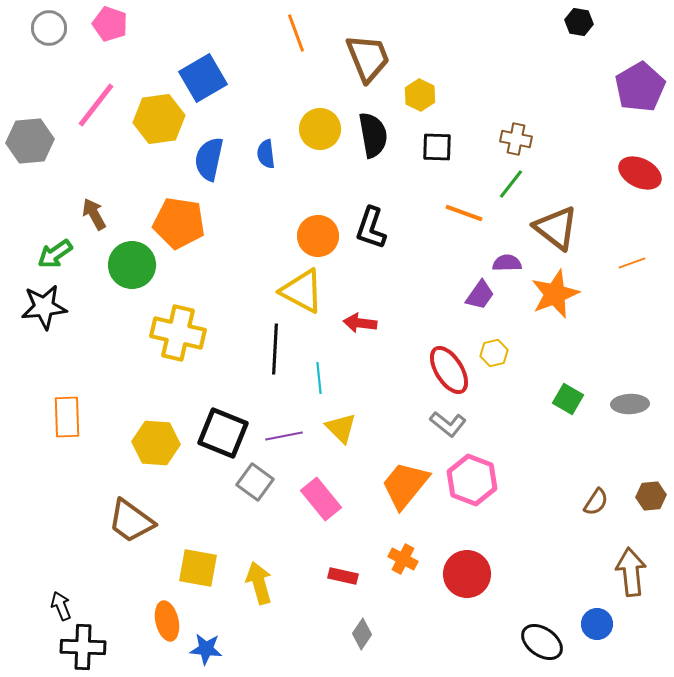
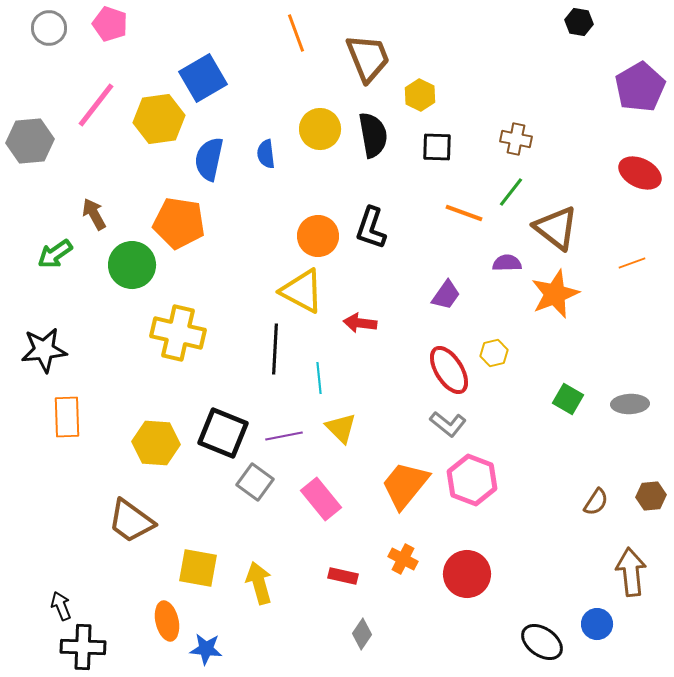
green line at (511, 184): moved 8 px down
purple trapezoid at (480, 295): moved 34 px left
black star at (44, 307): moved 43 px down
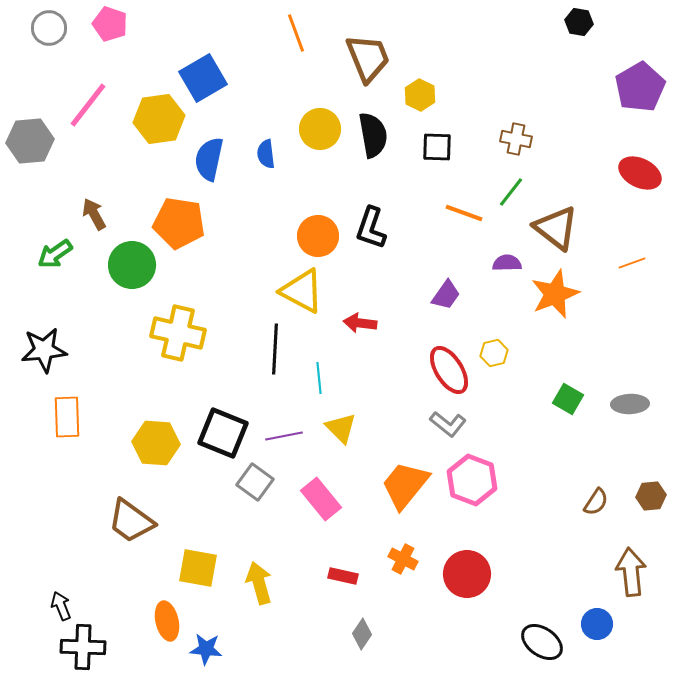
pink line at (96, 105): moved 8 px left
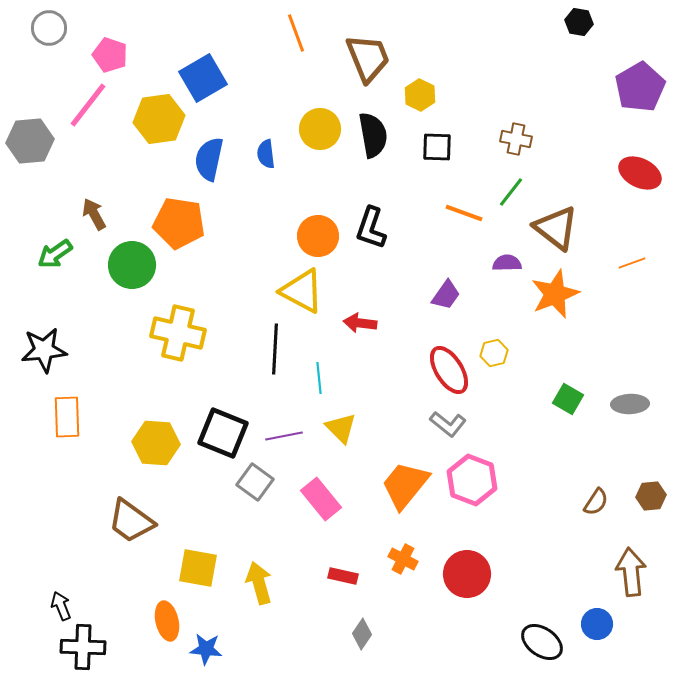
pink pentagon at (110, 24): moved 31 px down
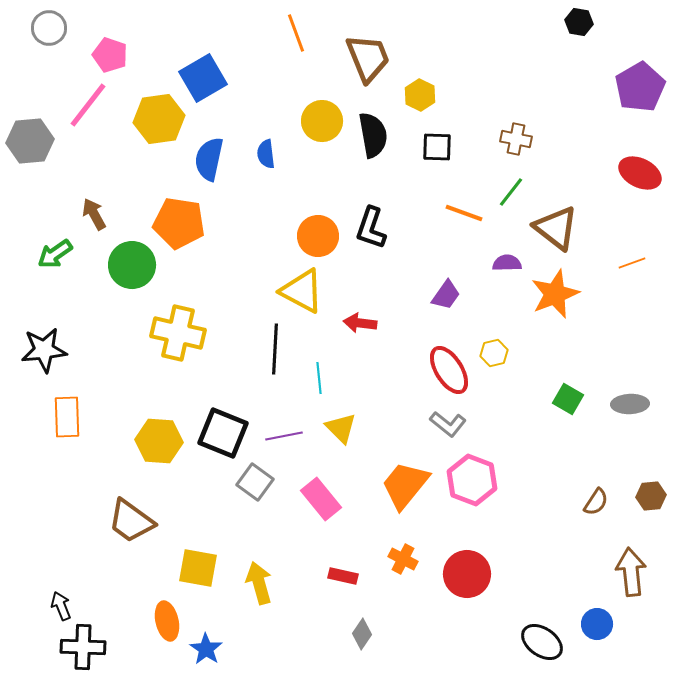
yellow circle at (320, 129): moved 2 px right, 8 px up
yellow hexagon at (156, 443): moved 3 px right, 2 px up
blue star at (206, 649): rotated 28 degrees clockwise
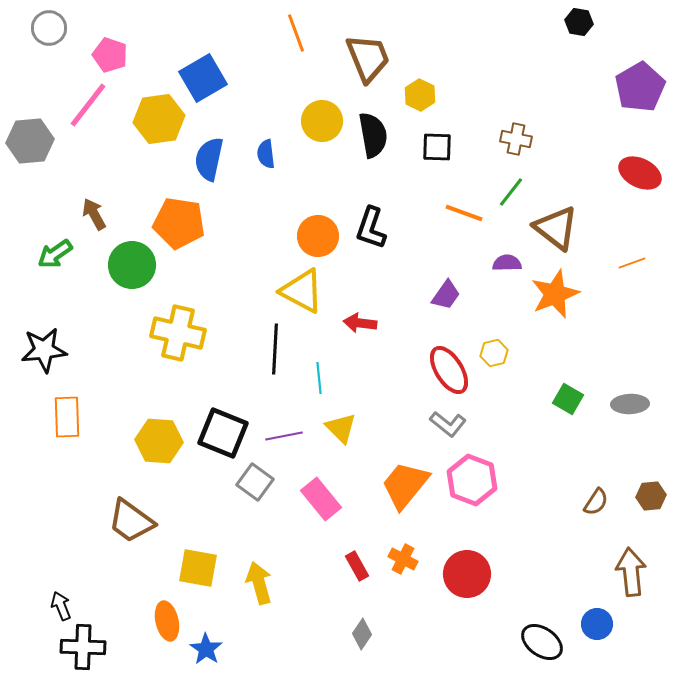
red rectangle at (343, 576): moved 14 px right, 10 px up; rotated 48 degrees clockwise
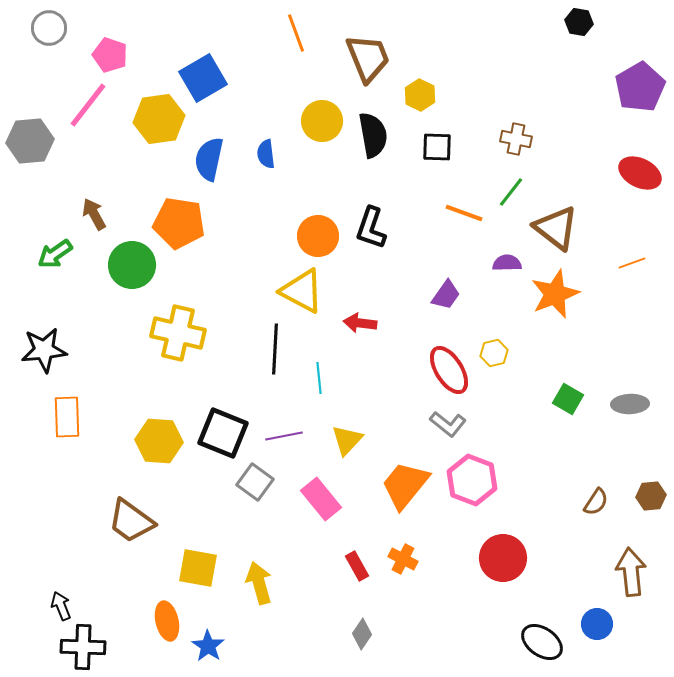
yellow triangle at (341, 428): moved 6 px right, 12 px down; rotated 28 degrees clockwise
red circle at (467, 574): moved 36 px right, 16 px up
blue star at (206, 649): moved 2 px right, 3 px up
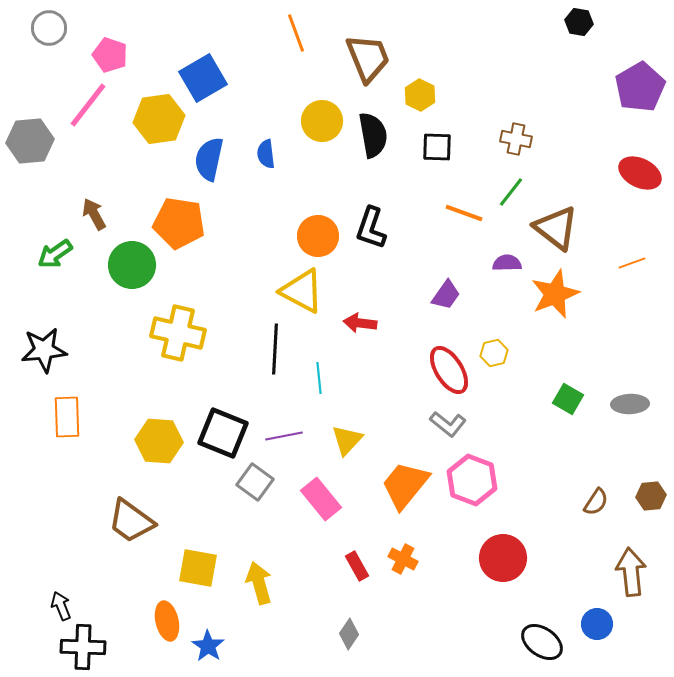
gray diamond at (362, 634): moved 13 px left
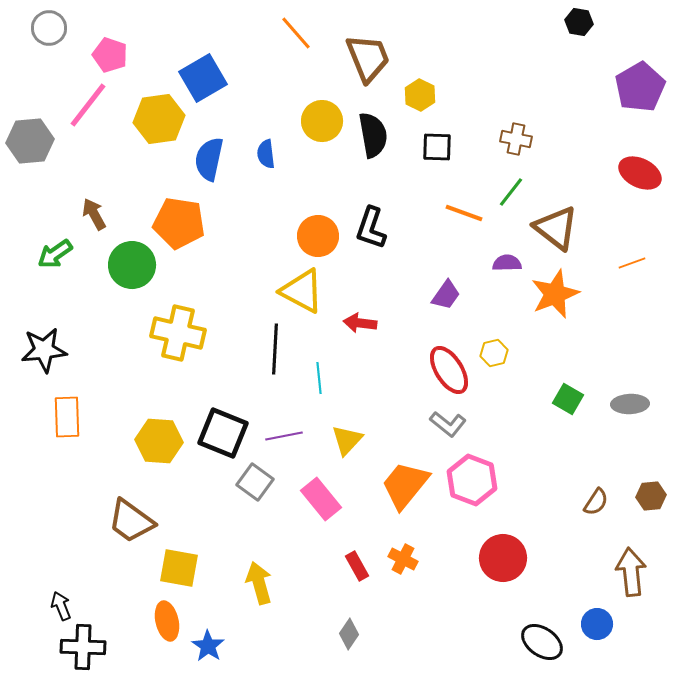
orange line at (296, 33): rotated 21 degrees counterclockwise
yellow square at (198, 568): moved 19 px left
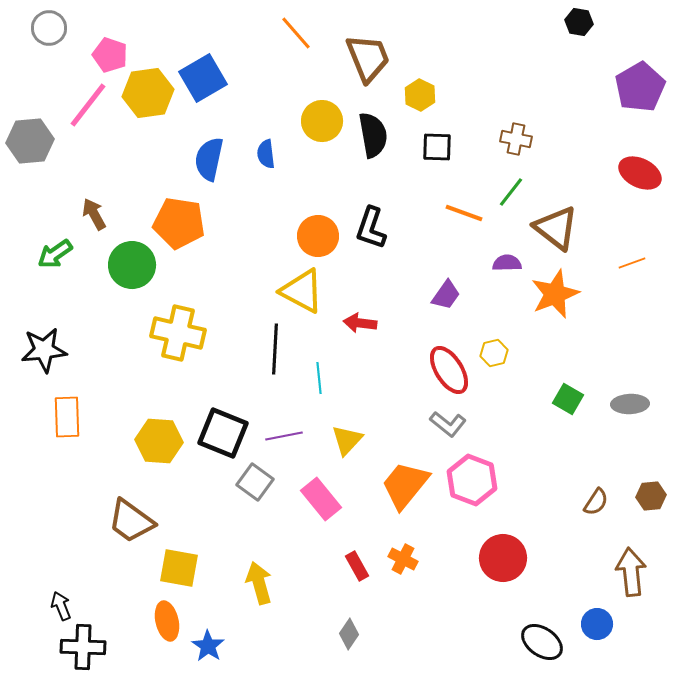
yellow hexagon at (159, 119): moved 11 px left, 26 px up
